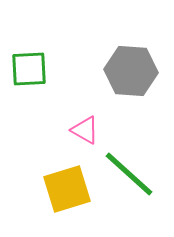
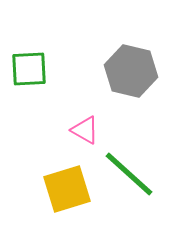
gray hexagon: rotated 9 degrees clockwise
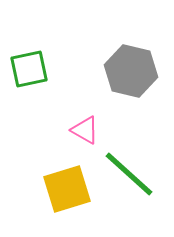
green square: rotated 9 degrees counterclockwise
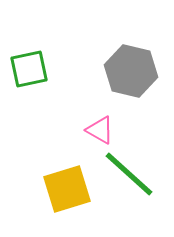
pink triangle: moved 15 px right
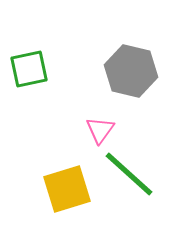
pink triangle: rotated 36 degrees clockwise
